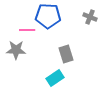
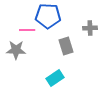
gray cross: moved 11 px down; rotated 24 degrees counterclockwise
gray rectangle: moved 8 px up
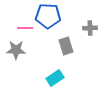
pink line: moved 2 px left, 2 px up
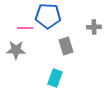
gray cross: moved 4 px right, 1 px up
cyan rectangle: rotated 36 degrees counterclockwise
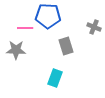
gray cross: rotated 24 degrees clockwise
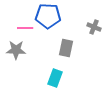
gray rectangle: moved 2 px down; rotated 30 degrees clockwise
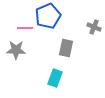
blue pentagon: rotated 25 degrees counterclockwise
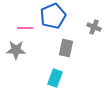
blue pentagon: moved 5 px right
